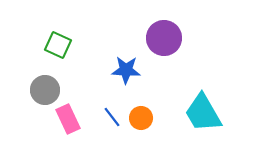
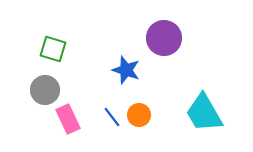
green square: moved 5 px left, 4 px down; rotated 8 degrees counterclockwise
blue star: rotated 16 degrees clockwise
cyan trapezoid: moved 1 px right
orange circle: moved 2 px left, 3 px up
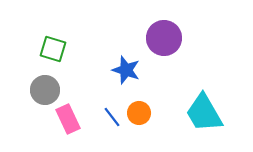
orange circle: moved 2 px up
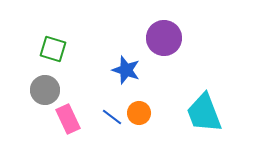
cyan trapezoid: rotated 9 degrees clockwise
blue line: rotated 15 degrees counterclockwise
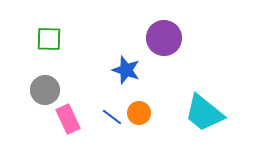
green square: moved 4 px left, 10 px up; rotated 16 degrees counterclockwise
cyan trapezoid: rotated 30 degrees counterclockwise
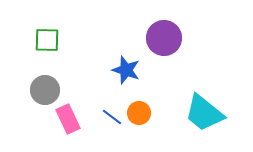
green square: moved 2 px left, 1 px down
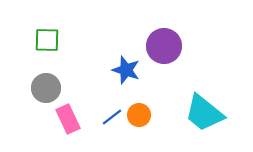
purple circle: moved 8 px down
gray circle: moved 1 px right, 2 px up
orange circle: moved 2 px down
blue line: rotated 75 degrees counterclockwise
